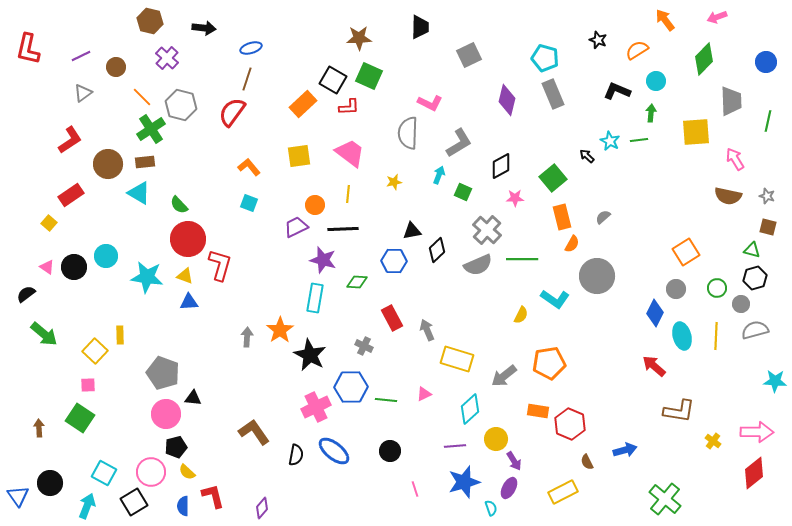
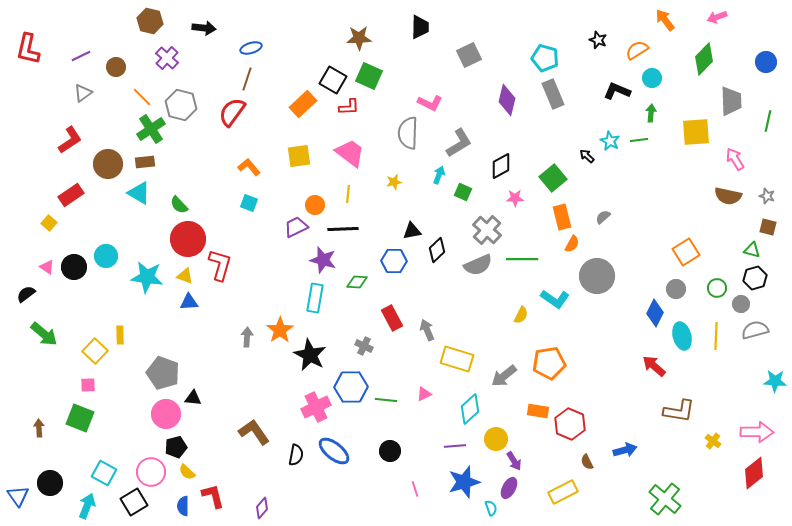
cyan circle at (656, 81): moved 4 px left, 3 px up
green square at (80, 418): rotated 12 degrees counterclockwise
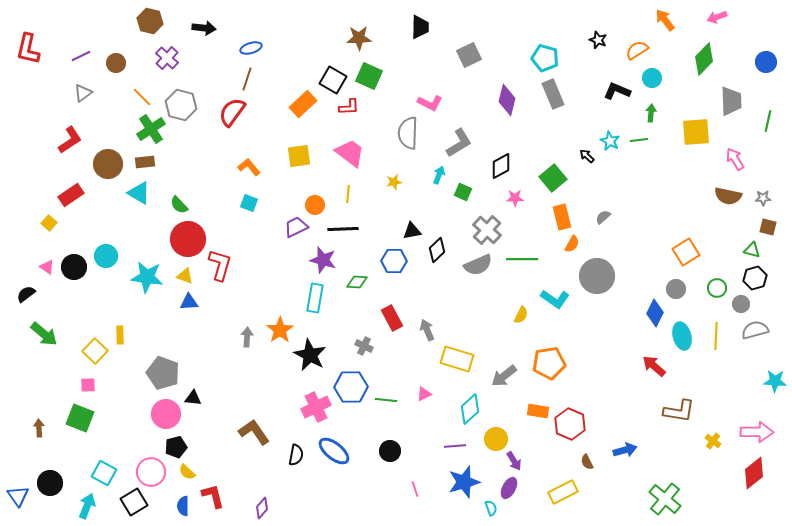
brown circle at (116, 67): moved 4 px up
gray star at (767, 196): moved 4 px left, 2 px down; rotated 21 degrees counterclockwise
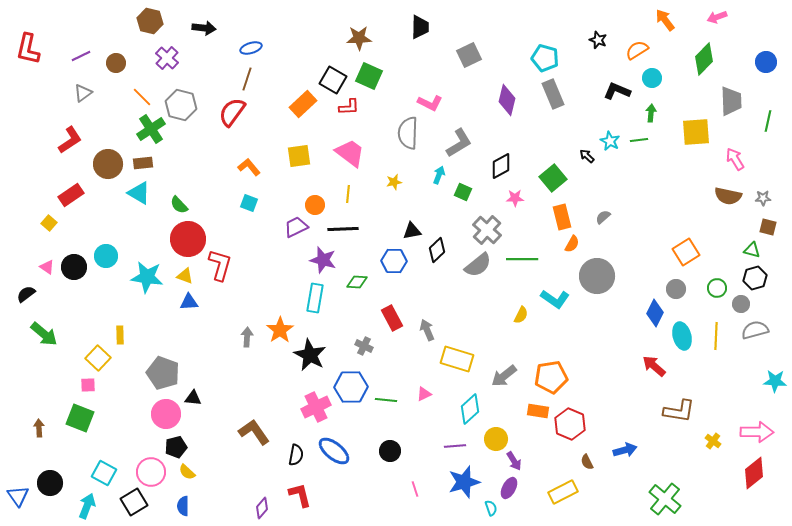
brown rectangle at (145, 162): moved 2 px left, 1 px down
gray semicircle at (478, 265): rotated 16 degrees counterclockwise
yellow square at (95, 351): moved 3 px right, 7 px down
orange pentagon at (549, 363): moved 2 px right, 14 px down
red L-shape at (213, 496): moved 87 px right, 1 px up
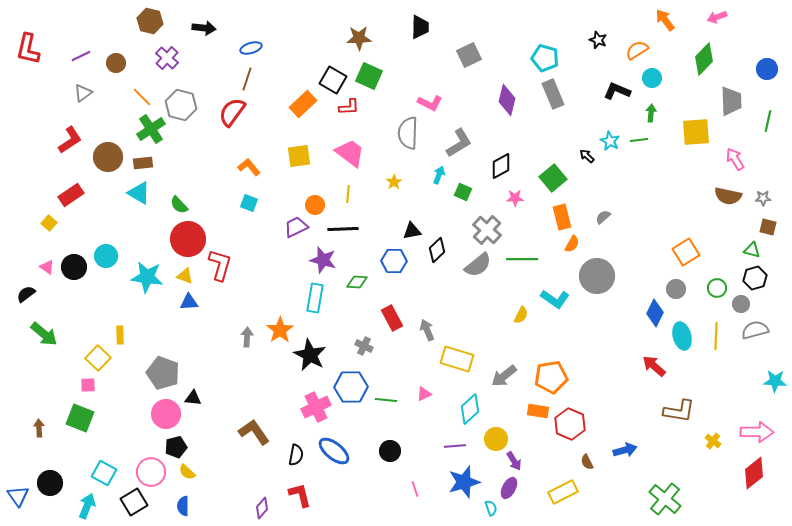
blue circle at (766, 62): moved 1 px right, 7 px down
brown circle at (108, 164): moved 7 px up
yellow star at (394, 182): rotated 21 degrees counterclockwise
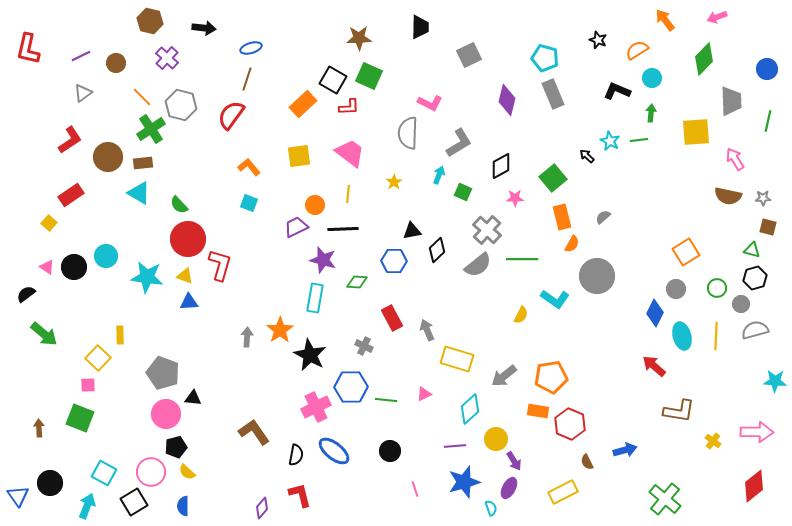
red semicircle at (232, 112): moved 1 px left, 3 px down
red diamond at (754, 473): moved 13 px down
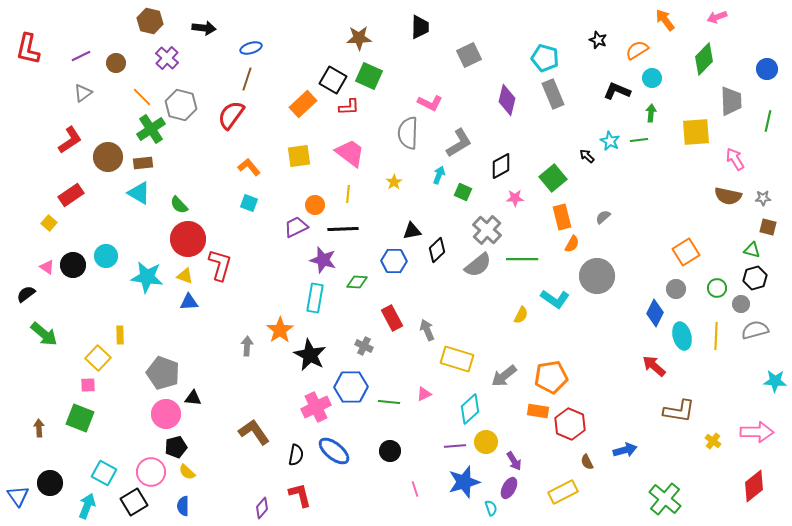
black circle at (74, 267): moved 1 px left, 2 px up
gray arrow at (247, 337): moved 9 px down
green line at (386, 400): moved 3 px right, 2 px down
yellow circle at (496, 439): moved 10 px left, 3 px down
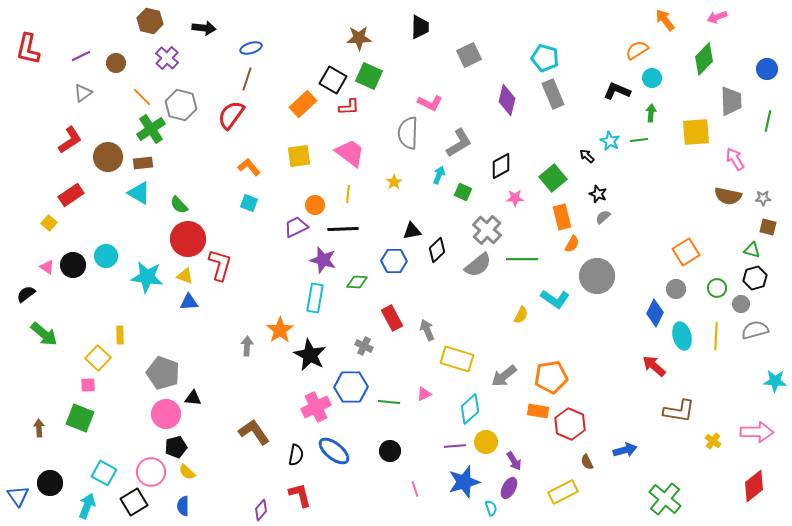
black star at (598, 40): moved 154 px down
purple diamond at (262, 508): moved 1 px left, 2 px down
